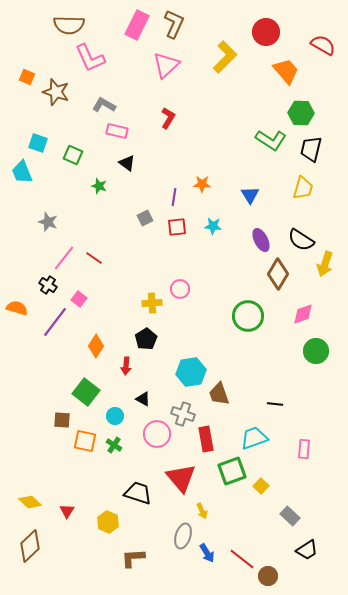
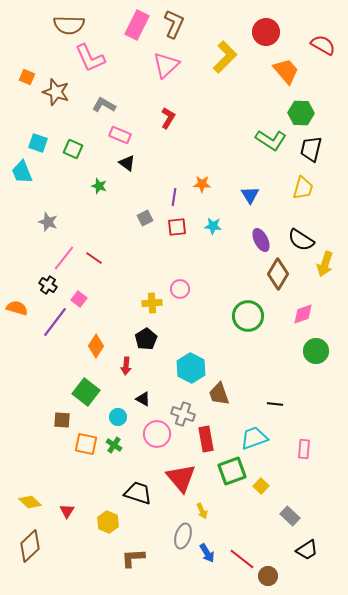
pink rectangle at (117, 131): moved 3 px right, 4 px down; rotated 10 degrees clockwise
green square at (73, 155): moved 6 px up
cyan hexagon at (191, 372): moved 4 px up; rotated 24 degrees counterclockwise
cyan circle at (115, 416): moved 3 px right, 1 px down
orange square at (85, 441): moved 1 px right, 3 px down
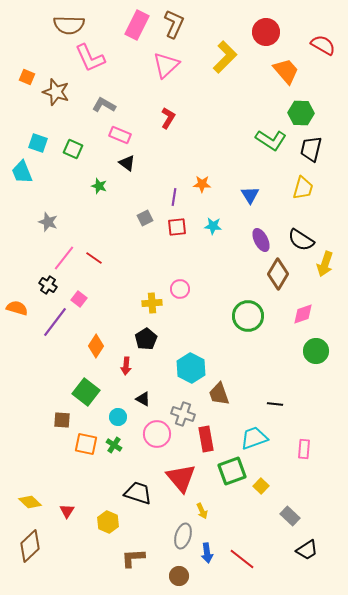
blue arrow at (207, 553): rotated 24 degrees clockwise
brown circle at (268, 576): moved 89 px left
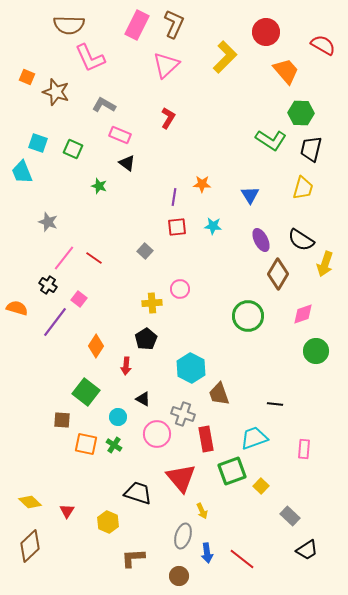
gray square at (145, 218): moved 33 px down; rotated 21 degrees counterclockwise
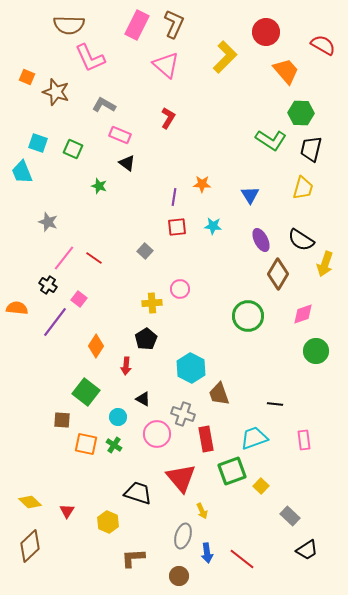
pink triangle at (166, 65): rotated 36 degrees counterclockwise
orange semicircle at (17, 308): rotated 10 degrees counterclockwise
pink rectangle at (304, 449): moved 9 px up; rotated 12 degrees counterclockwise
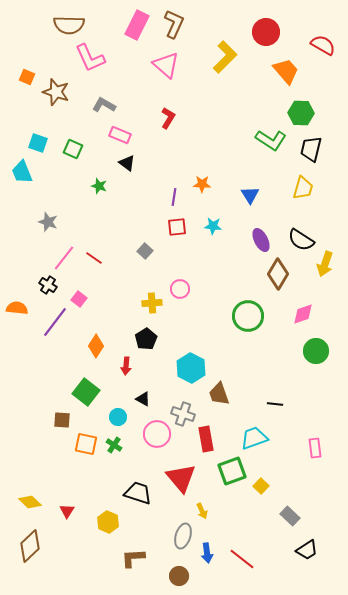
pink rectangle at (304, 440): moved 11 px right, 8 px down
